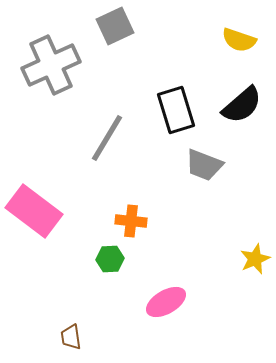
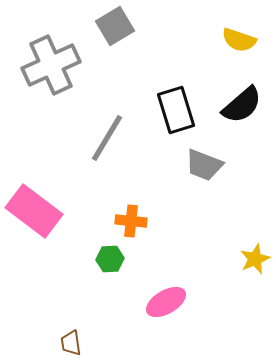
gray square: rotated 6 degrees counterclockwise
brown trapezoid: moved 6 px down
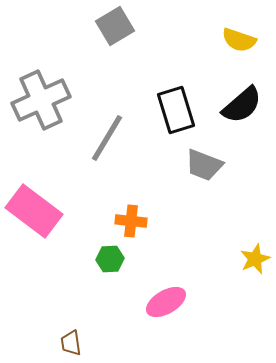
gray cross: moved 10 px left, 35 px down
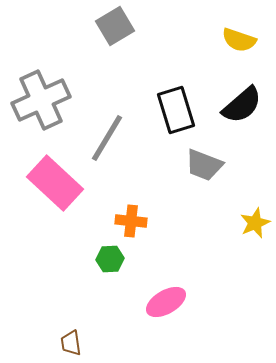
pink rectangle: moved 21 px right, 28 px up; rotated 6 degrees clockwise
yellow star: moved 36 px up
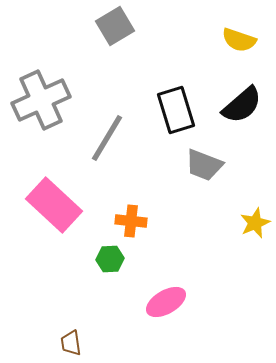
pink rectangle: moved 1 px left, 22 px down
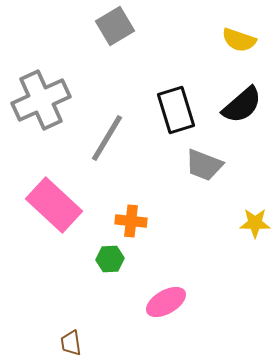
yellow star: rotated 24 degrees clockwise
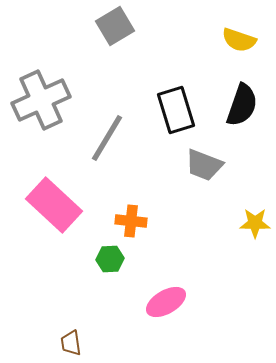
black semicircle: rotated 30 degrees counterclockwise
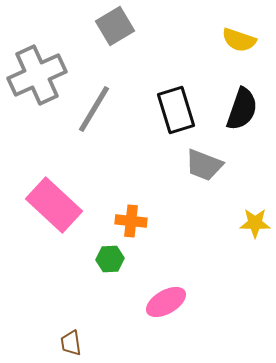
gray cross: moved 4 px left, 25 px up
black semicircle: moved 4 px down
gray line: moved 13 px left, 29 px up
